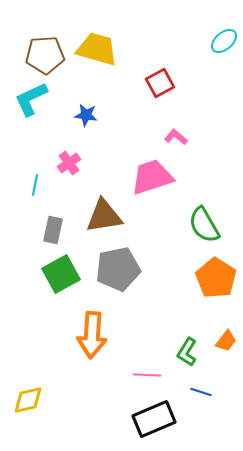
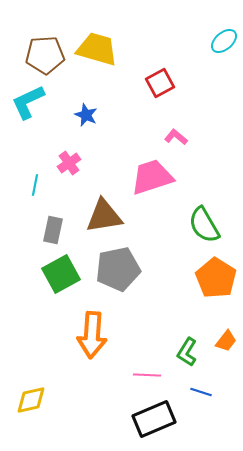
cyan L-shape: moved 3 px left, 3 px down
blue star: rotated 15 degrees clockwise
yellow diamond: moved 3 px right
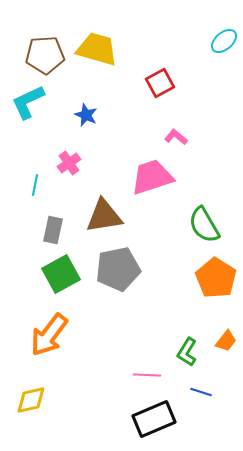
orange arrow: moved 43 px left; rotated 33 degrees clockwise
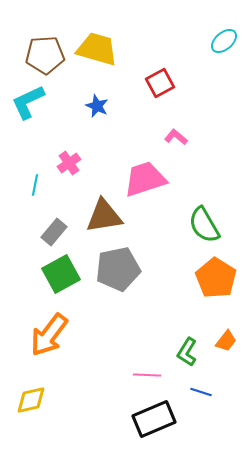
blue star: moved 11 px right, 9 px up
pink trapezoid: moved 7 px left, 2 px down
gray rectangle: moved 1 px right, 2 px down; rotated 28 degrees clockwise
